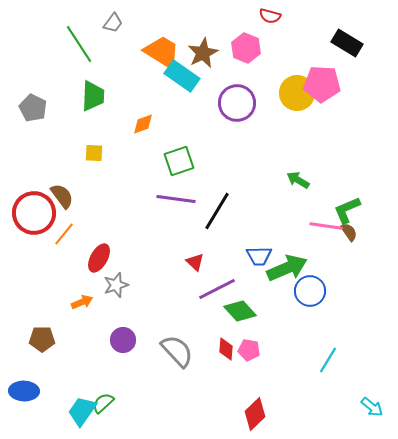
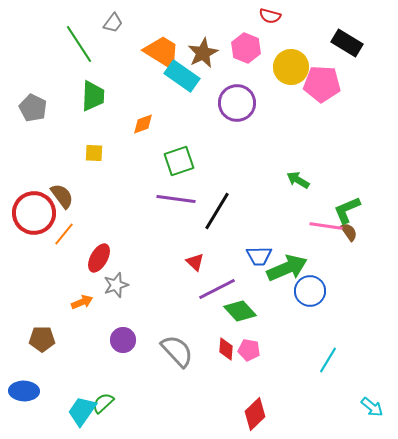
yellow circle at (297, 93): moved 6 px left, 26 px up
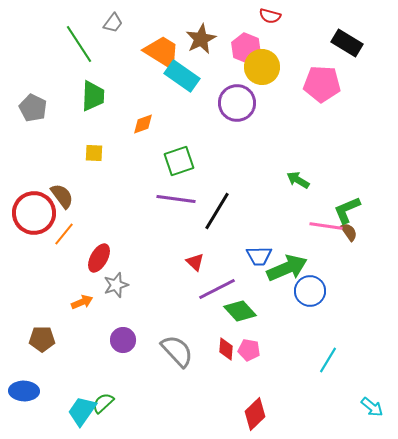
brown star at (203, 53): moved 2 px left, 14 px up
yellow circle at (291, 67): moved 29 px left
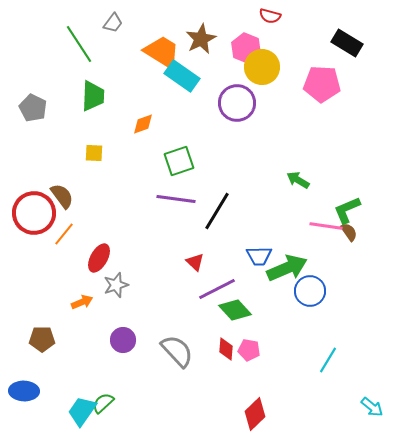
green diamond at (240, 311): moved 5 px left, 1 px up
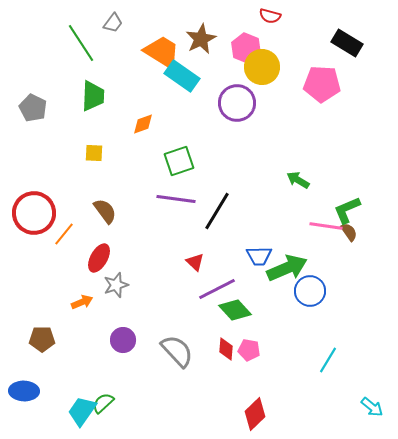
green line at (79, 44): moved 2 px right, 1 px up
brown semicircle at (62, 196): moved 43 px right, 15 px down
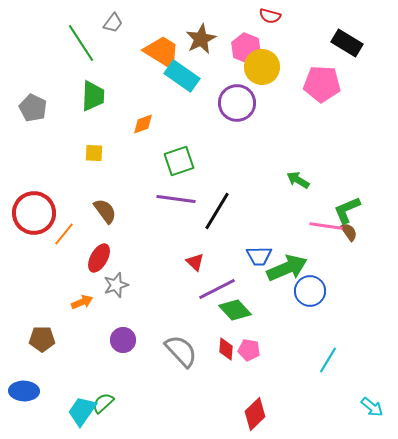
gray semicircle at (177, 351): moved 4 px right
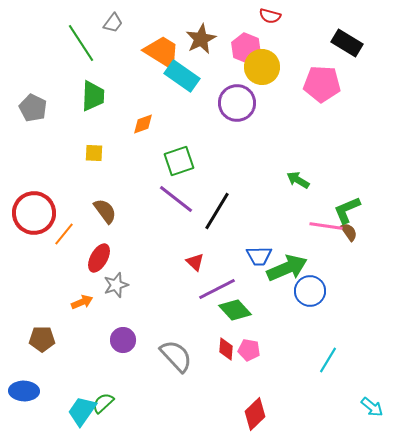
purple line at (176, 199): rotated 30 degrees clockwise
gray semicircle at (181, 351): moved 5 px left, 5 px down
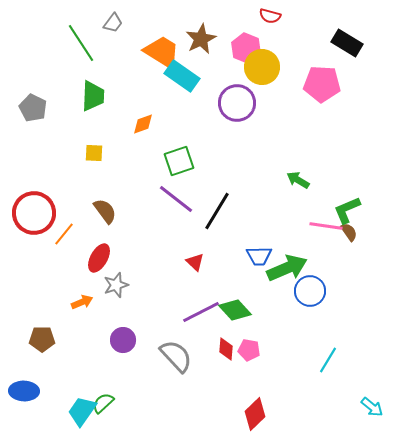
purple line at (217, 289): moved 16 px left, 23 px down
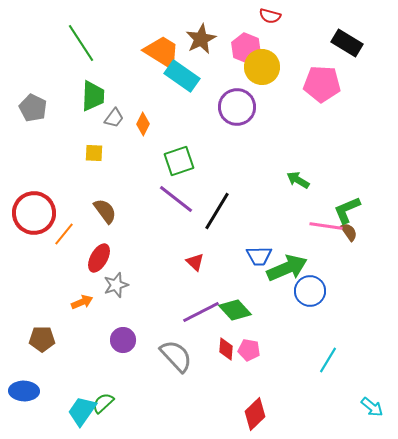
gray trapezoid at (113, 23): moved 1 px right, 95 px down
purple circle at (237, 103): moved 4 px down
orange diamond at (143, 124): rotated 45 degrees counterclockwise
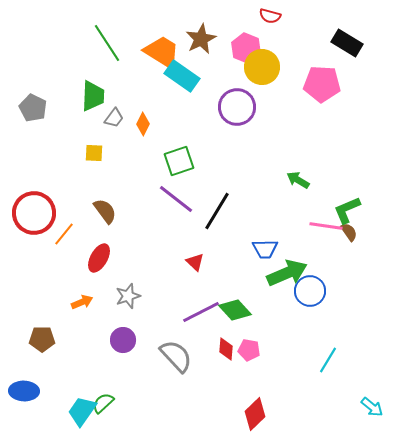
green line at (81, 43): moved 26 px right
blue trapezoid at (259, 256): moved 6 px right, 7 px up
green arrow at (287, 268): moved 5 px down
gray star at (116, 285): moved 12 px right, 11 px down
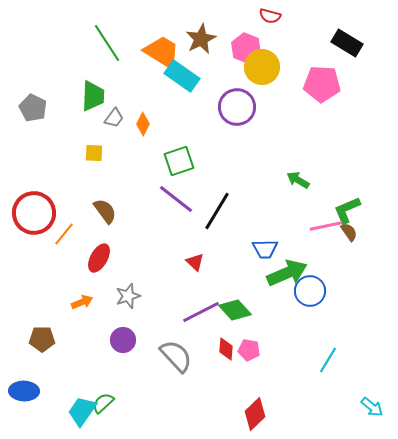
pink line at (326, 226): rotated 20 degrees counterclockwise
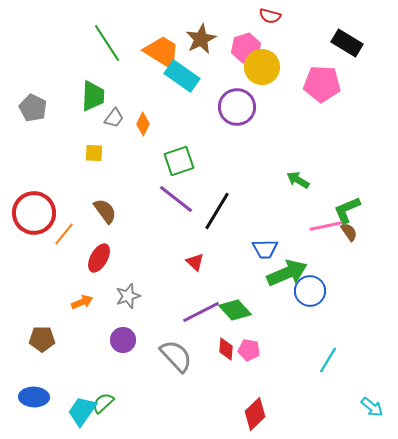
pink hexagon at (246, 48): rotated 20 degrees clockwise
blue ellipse at (24, 391): moved 10 px right, 6 px down
